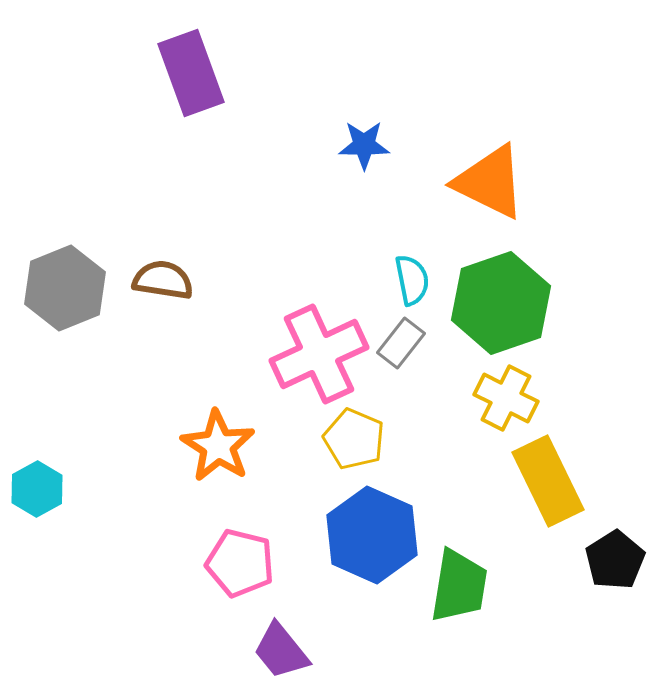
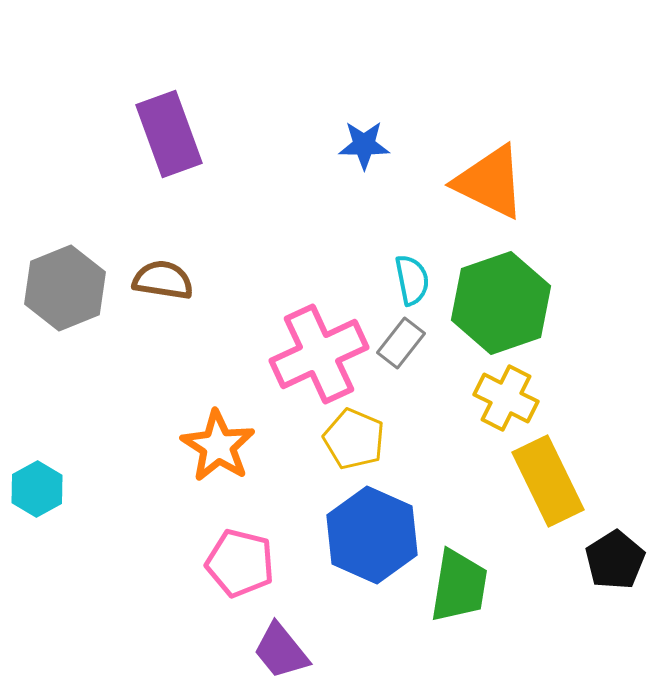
purple rectangle: moved 22 px left, 61 px down
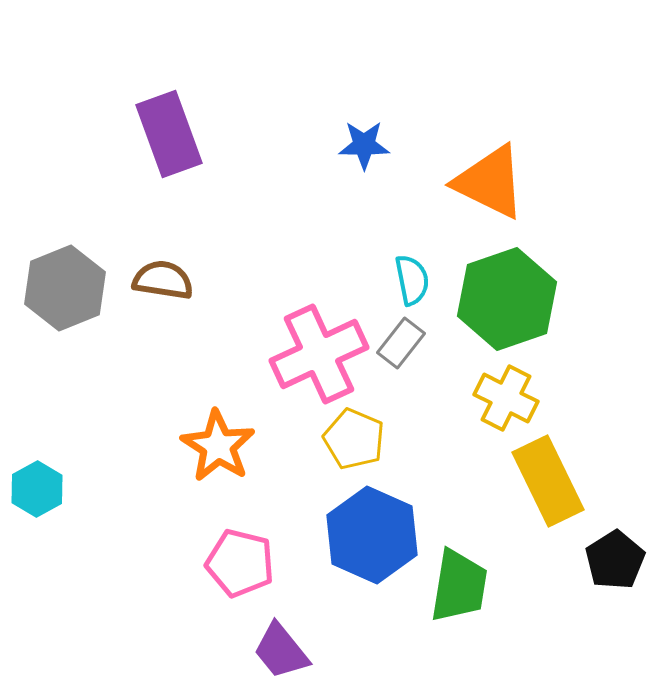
green hexagon: moved 6 px right, 4 px up
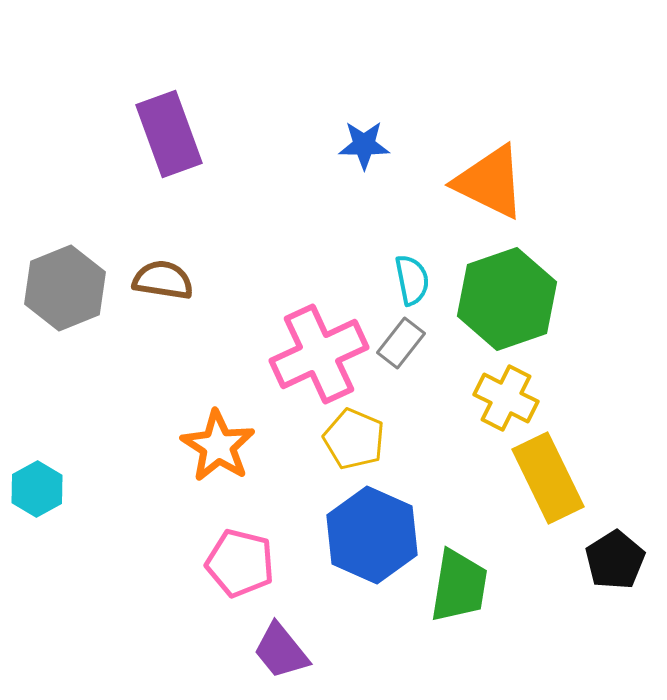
yellow rectangle: moved 3 px up
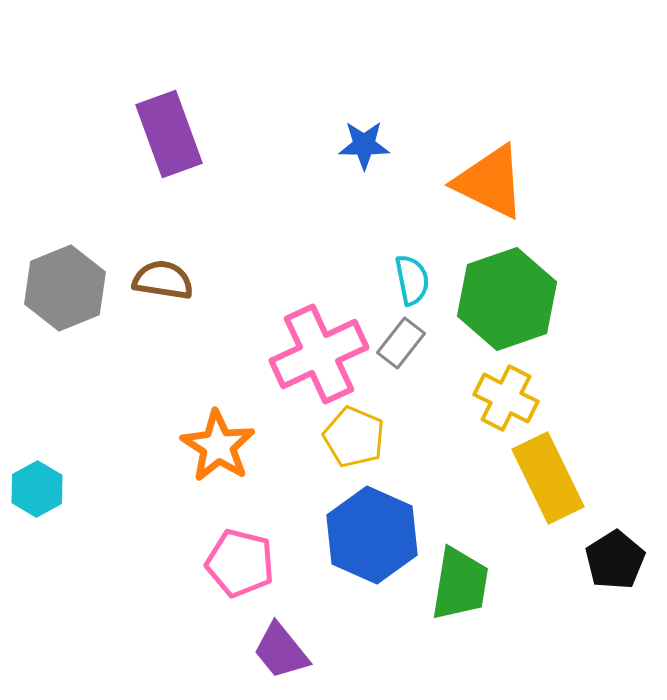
yellow pentagon: moved 2 px up
green trapezoid: moved 1 px right, 2 px up
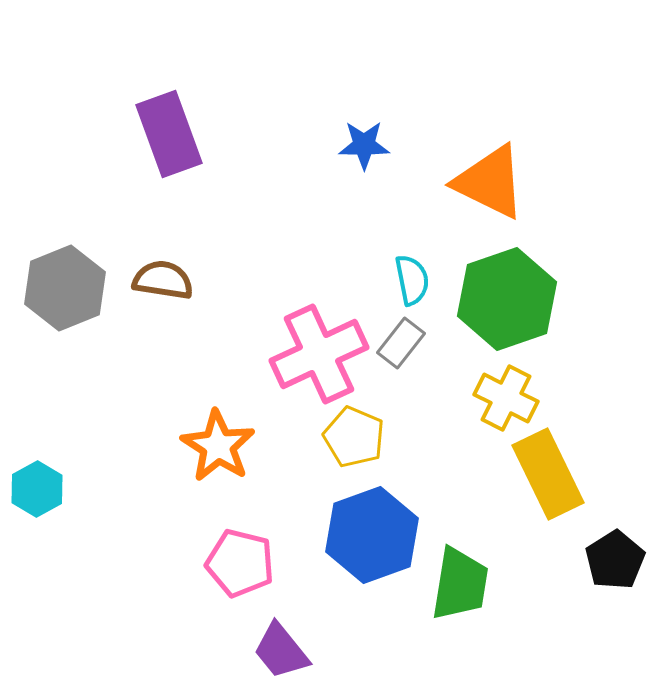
yellow rectangle: moved 4 px up
blue hexagon: rotated 16 degrees clockwise
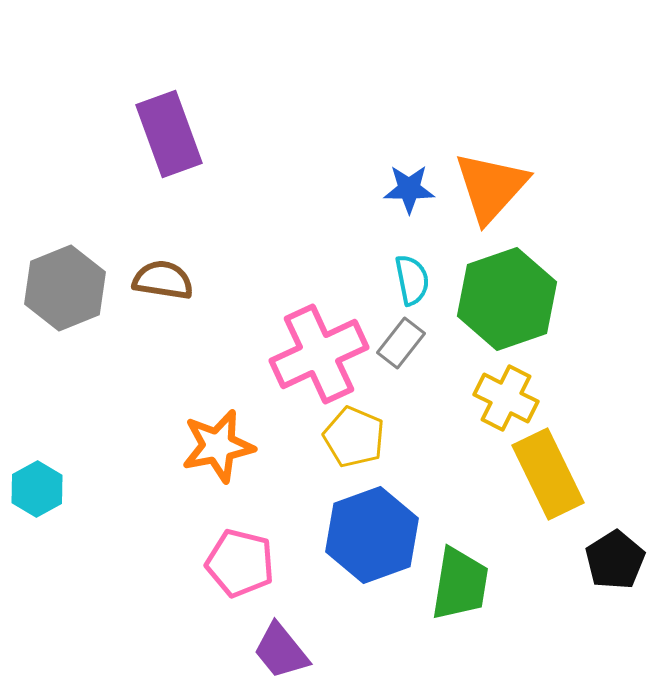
blue star: moved 45 px right, 44 px down
orange triangle: moved 1 px right, 5 px down; rotated 46 degrees clockwise
orange star: rotated 28 degrees clockwise
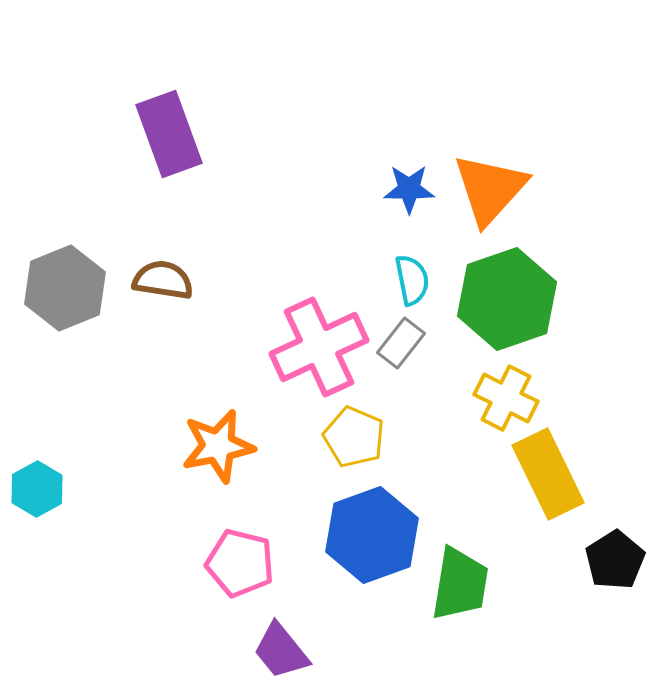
orange triangle: moved 1 px left, 2 px down
pink cross: moved 7 px up
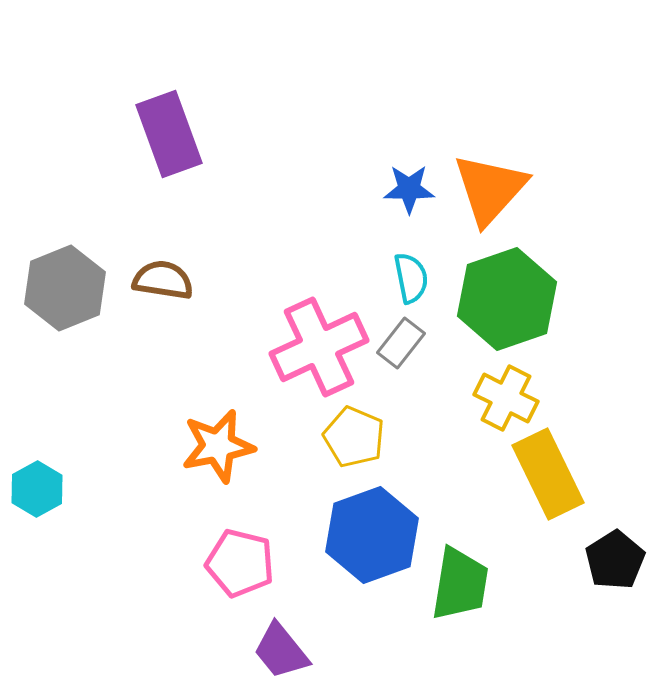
cyan semicircle: moved 1 px left, 2 px up
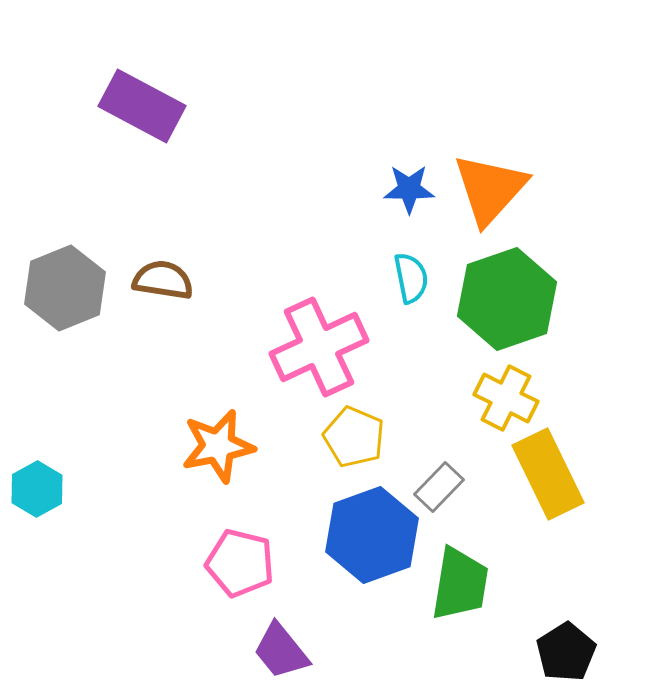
purple rectangle: moved 27 px left, 28 px up; rotated 42 degrees counterclockwise
gray rectangle: moved 38 px right, 144 px down; rotated 6 degrees clockwise
black pentagon: moved 49 px left, 92 px down
